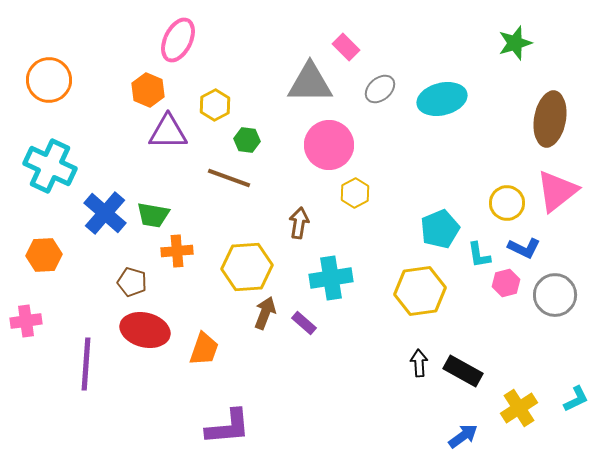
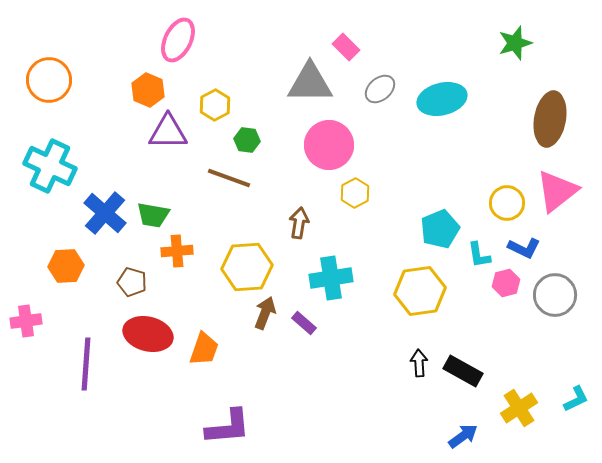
orange hexagon at (44, 255): moved 22 px right, 11 px down
red ellipse at (145, 330): moved 3 px right, 4 px down
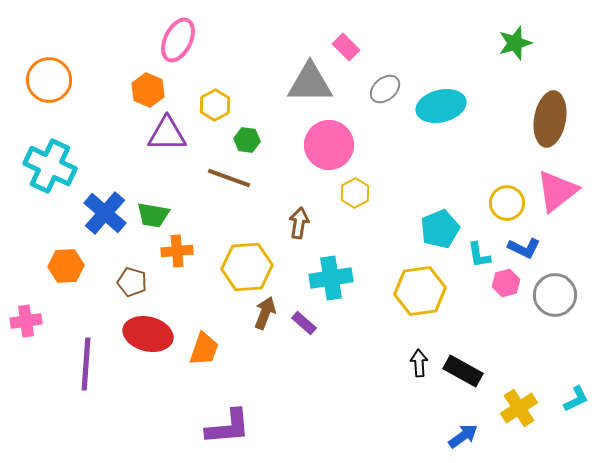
gray ellipse at (380, 89): moved 5 px right
cyan ellipse at (442, 99): moved 1 px left, 7 px down
purple triangle at (168, 132): moved 1 px left, 2 px down
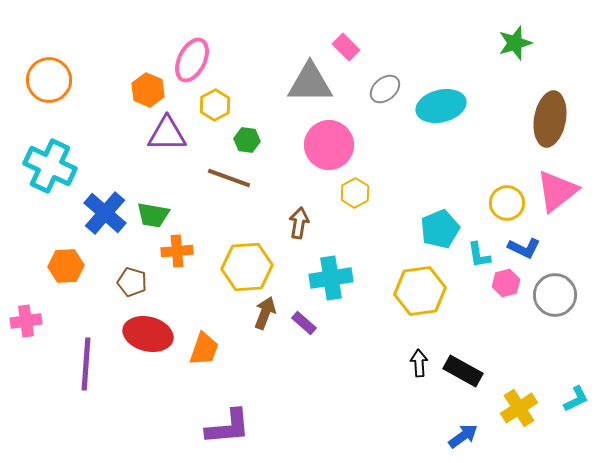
pink ellipse at (178, 40): moved 14 px right, 20 px down
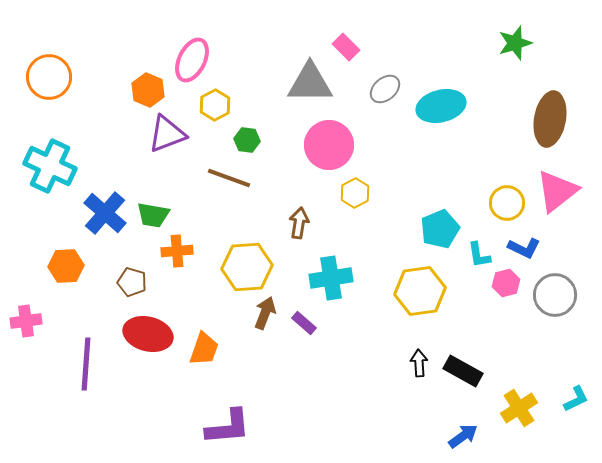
orange circle at (49, 80): moved 3 px up
purple triangle at (167, 134): rotated 21 degrees counterclockwise
